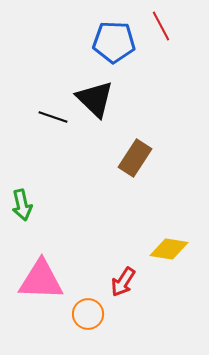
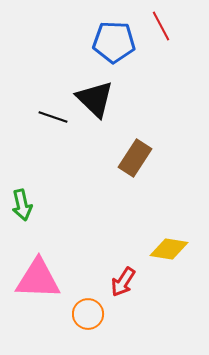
pink triangle: moved 3 px left, 1 px up
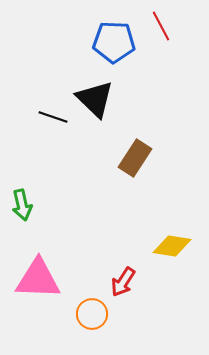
yellow diamond: moved 3 px right, 3 px up
orange circle: moved 4 px right
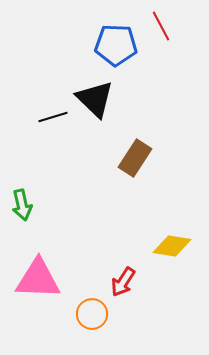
blue pentagon: moved 2 px right, 3 px down
black line: rotated 36 degrees counterclockwise
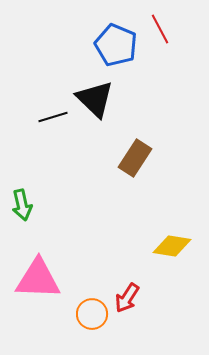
red line: moved 1 px left, 3 px down
blue pentagon: rotated 21 degrees clockwise
red arrow: moved 4 px right, 16 px down
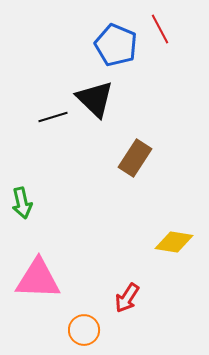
green arrow: moved 2 px up
yellow diamond: moved 2 px right, 4 px up
orange circle: moved 8 px left, 16 px down
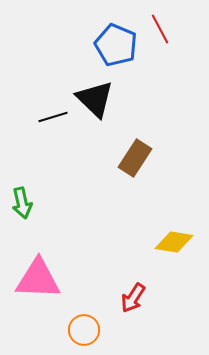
red arrow: moved 6 px right
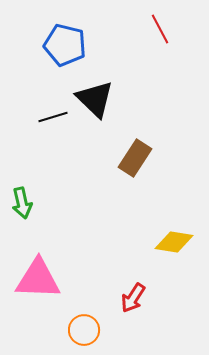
blue pentagon: moved 51 px left; rotated 9 degrees counterclockwise
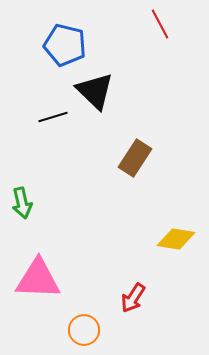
red line: moved 5 px up
black triangle: moved 8 px up
yellow diamond: moved 2 px right, 3 px up
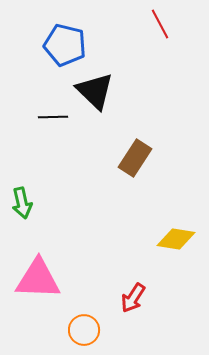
black line: rotated 16 degrees clockwise
